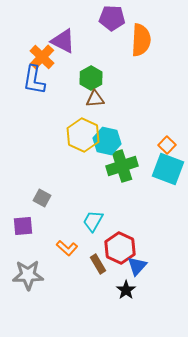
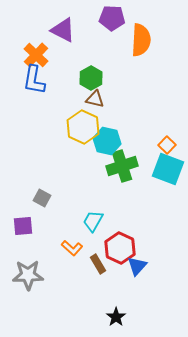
purple triangle: moved 11 px up
orange cross: moved 6 px left, 2 px up
brown triangle: rotated 18 degrees clockwise
yellow hexagon: moved 8 px up
orange L-shape: moved 5 px right
black star: moved 10 px left, 27 px down
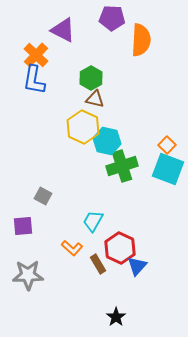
gray square: moved 1 px right, 2 px up
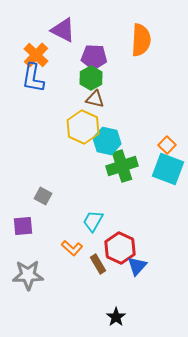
purple pentagon: moved 18 px left, 39 px down
blue L-shape: moved 1 px left, 2 px up
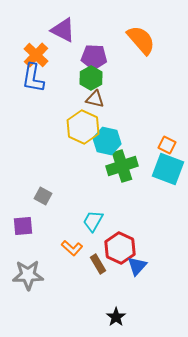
orange semicircle: rotated 44 degrees counterclockwise
orange square: rotated 18 degrees counterclockwise
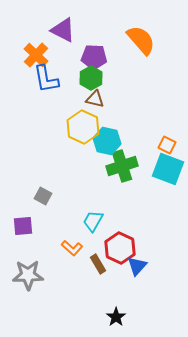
blue L-shape: moved 13 px right, 1 px down; rotated 20 degrees counterclockwise
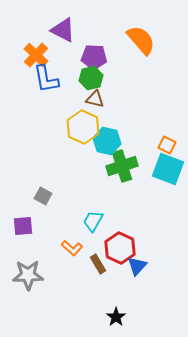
green hexagon: rotated 15 degrees clockwise
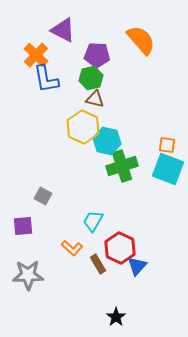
purple pentagon: moved 3 px right, 2 px up
orange square: rotated 18 degrees counterclockwise
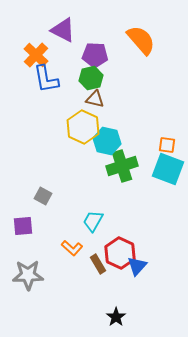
purple pentagon: moved 2 px left
red hexagon: moved 5 px down
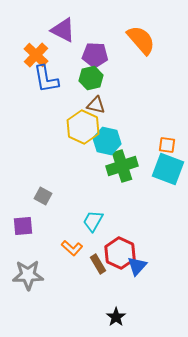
brown triangle: moved 1 px right, 6 px down
